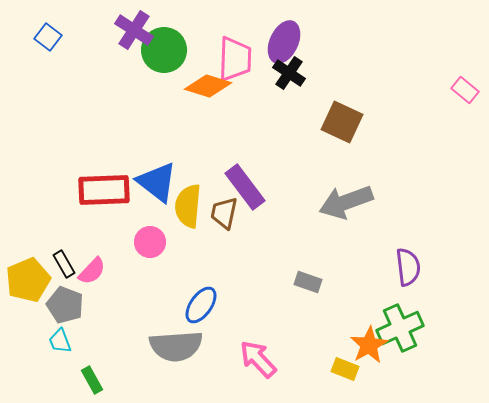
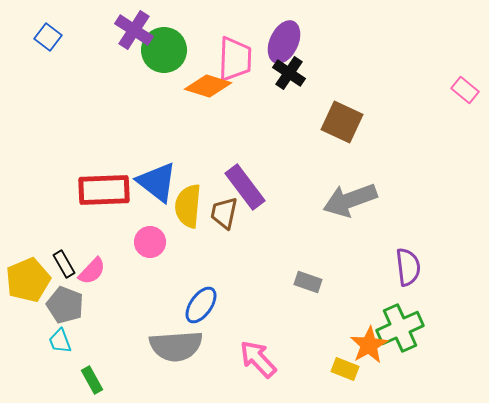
gray arrow: moved 4 px right, 2 px up
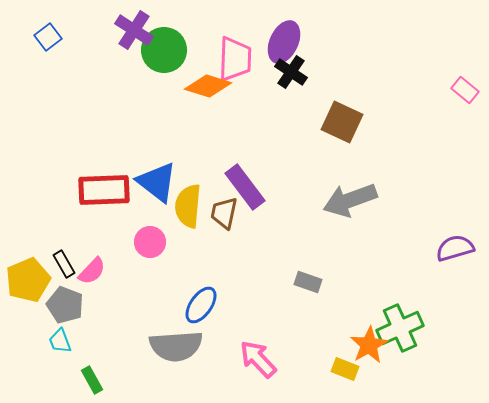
blue square: rotated 16 degrees clockwise
black cross: moved 2 px right, 1 px up
purple semicircle: moved 47 px right, 19 px up; rotated 99 degrees counterclockwise
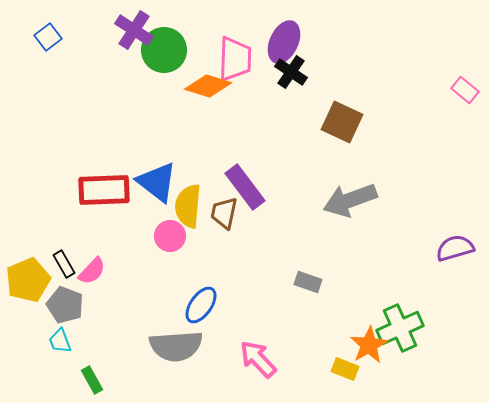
pink circle: moved 20 px right, 6 px up
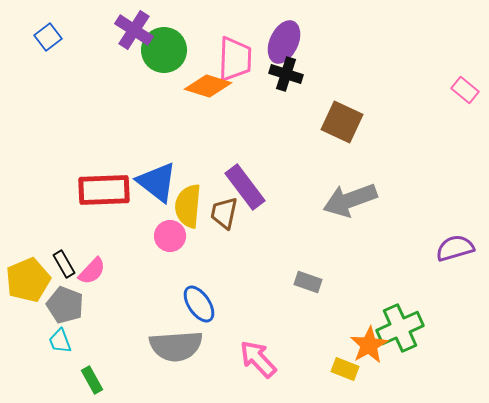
black cross: moved 5 px left, 2 px down; rotated 16 degrees counterclockwise
blue ellipse: moved 2 px left, 1 px up; rotated 69 degrees counterclockwise
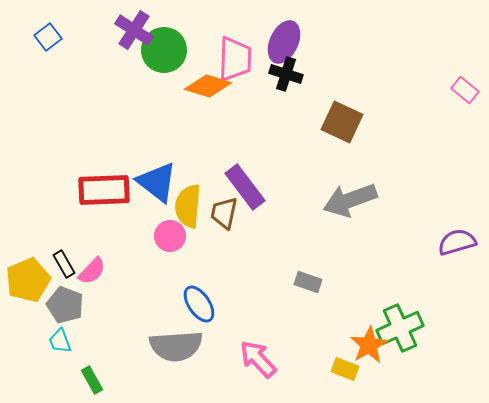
purple semicircle: moved 2 px right, 6 px up
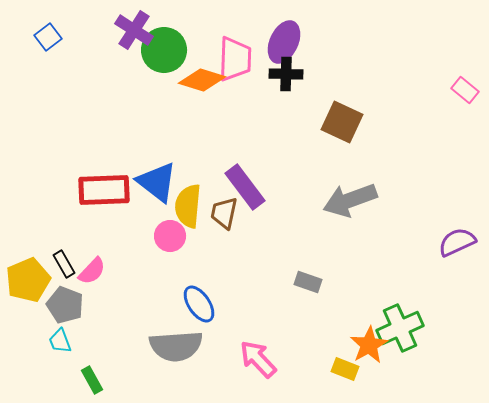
black cross: rotated 16 degrees counterclockwise
orange diamond: moved 6 px left, 6 px up
purple semicircle: rotated 9 degrees counterclockwise
